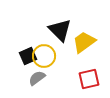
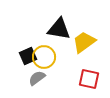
black triangle: moved 1 px left, 1 px up; rotated 35 degrees counterclockwise
yellow circle: moved 1 px down
red square: rotated 25 degrees clockwise
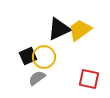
black triangle: rotated 35 degrees counterclockwise
yellow trapezoid: moved 4 px left, 12 px up
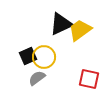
black triangle: moved 2 px right, 5 px up
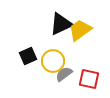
yellow circle: moved 9 px right, 4 px down
gray semicircle: moved 27 px right, 4 px up
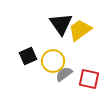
black triangle: rotated 40 degrees counterclockwise
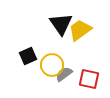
yellow circle: moved 1 px left, 4 px down
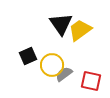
red square: moved 2 px right, 2 px down
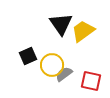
yellow trapezoid: moved 3 px right, 1 px down
